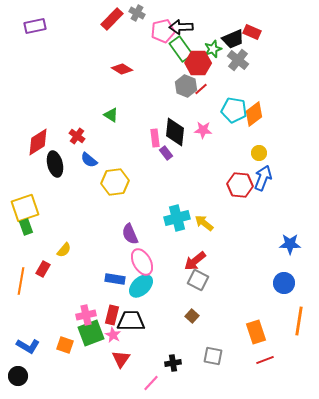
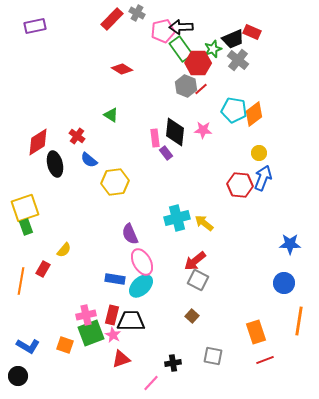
red triangle at (121, 359): rotated 36 degrees clockwise
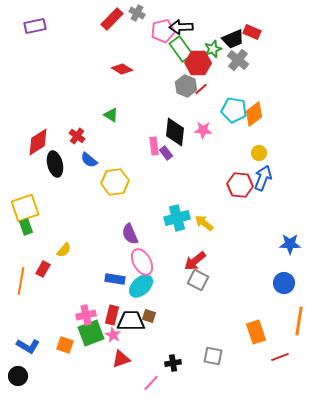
pink rectangle at (155, 138): moved 1 px left, 8 px down
brown square at (192, 316): moved 43 px left; rotated 24 degrees counterclockwise
red line at (265, 360): moved 15 px right, 3 px up
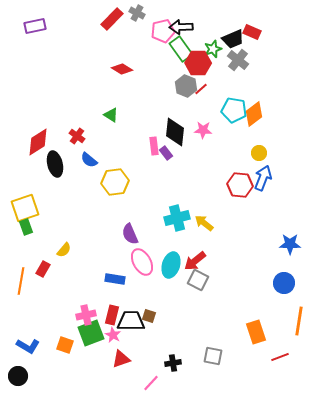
cyan ellipse at (141, 286): moved 30 px right, 21 px up; rotated 30 degrees counterclockwise
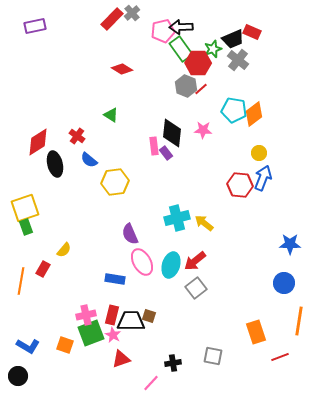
gray cross at (137, 13): moved 5 px left; rotated 21 degrees clockwise
black diamond at (175, 132): moved 3 px left, 1 px down
gray square at (198, 280): moved 2 px left, 8 px down; rotated 25 degrees clockwise
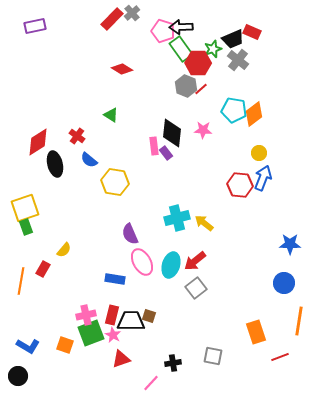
pink pentagon at (163, 31): rotated 30 degrees clockwise
yellow hexagon at (115, 182): rotated 16 degrees clockwise
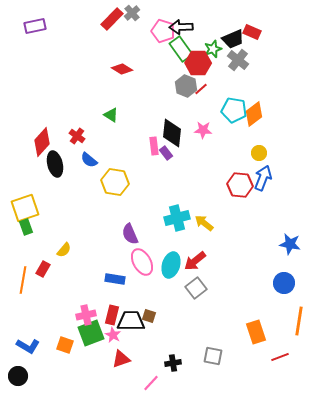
red diamond at (38, 142): moved 4 px right; rotated 16 degrees counterclockwise
blue star at (290, 244): rotated 10 degrees clockwise
orange line at (21, 281): moved 2 px right, 1 px up
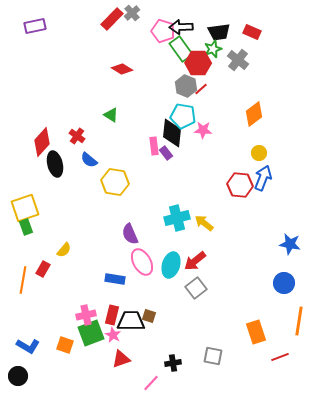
black trapezoid at (233, 39): moved 14 px left, 7 px up; rotated 15 degrees clockwise
cyan pentagon at (234, 110): moved 51 px left, 6 px down
